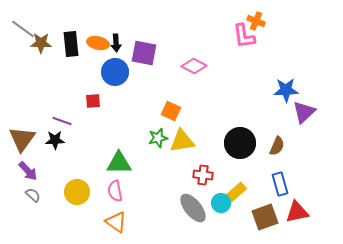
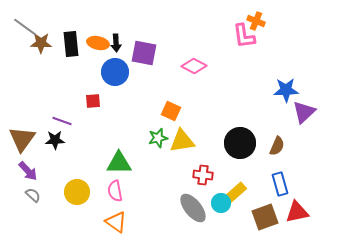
gray line: moved 2 px right, 2 px up
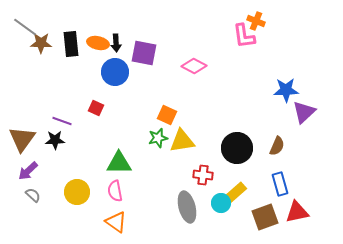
red square: moved 3 px right, 7 px down; rotated 28 degrees clockwise
orange square: moved 4 px left, 4 px down
black circle: moved 3 px left, 5 px down
purple arrow: rotated 90 degrees clockwise
gray ellipse: moved 6 px left, 1 px up; rotated 24 degrees clockwise
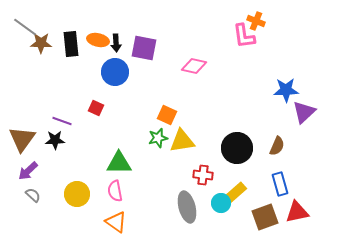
orange ellipse: moved 3 px up
purple square: moved 5 px up
pink diamond: rotated 15 degrees counterclockwise
yellow circle: moved 2 px down
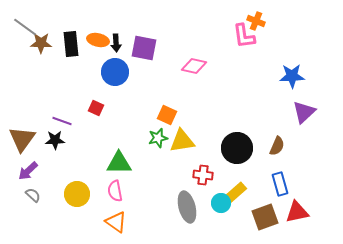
blue star: moved 6 px right, 14 px up
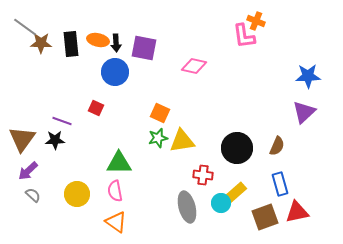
blue star: moved 16 px right
orange square: moved 7 px left, 2 px up
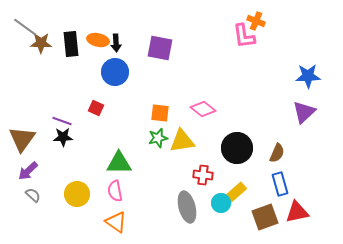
purple square: moved 16 px right
pink diamond: moved 9 px right, 43 px down; rotated 25 degrees clockwise
orange square: rotated 18 degrees counterclockwise
black star: moved 8 px right, 3 px up
brown semicircle: moved 7 px down
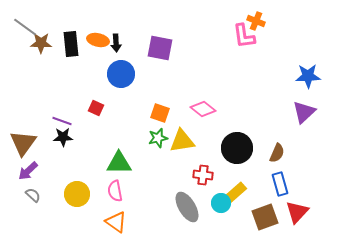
blue circle: moved 6 px right, 2 px down
orange square: rotated 12 degrees clockwise
brown triangle: moved 1 px right, 4 px down
gray ellipse: rotated 16 degrees counterclockwise
red triangle: rotated 35 degrees counterclockwise
